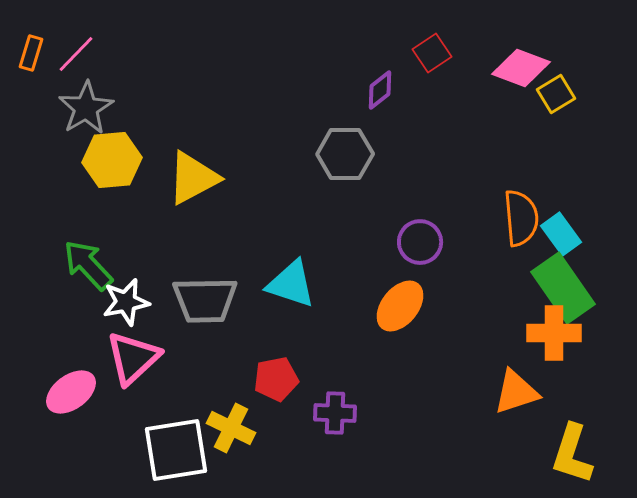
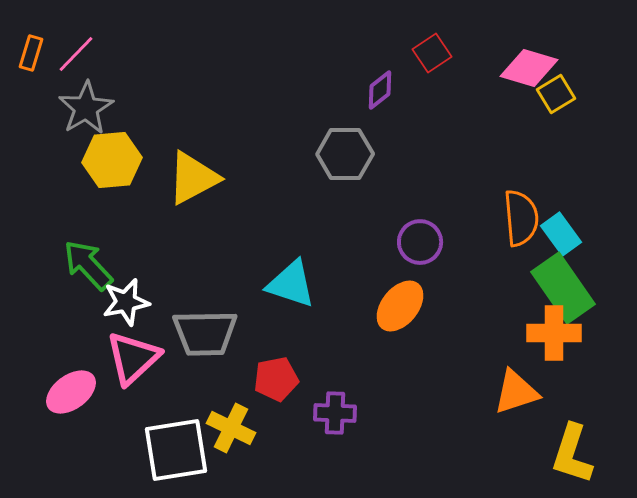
pink diamond: moved 8 px right; rotated 4 degrees counterclockwise
gray trapezoid: moved 33 px down
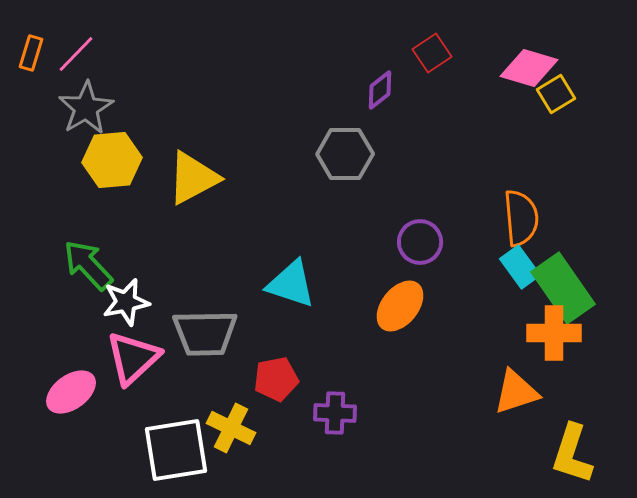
cyan rectangle: moved 41 px left, 33 px down
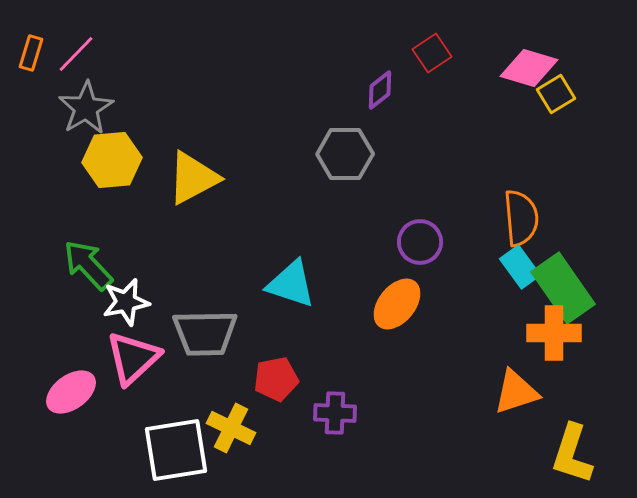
orange ellipse: moved 3 px left, 2 px up
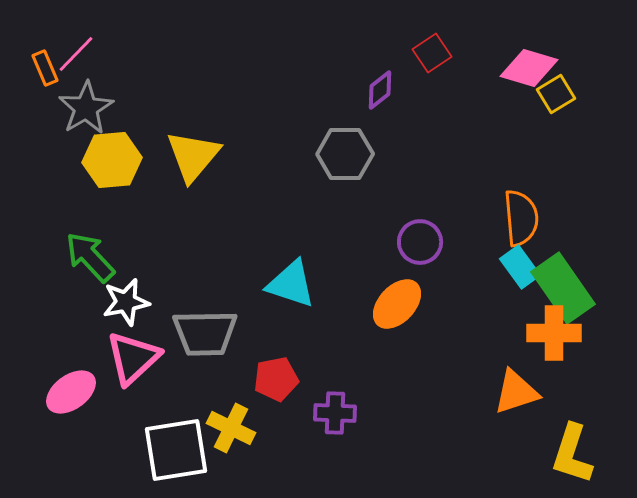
orange rectangle: moved 14 px right, 15 px down; rotated 40 degrees counterclockwise
yellow triangle: moved 22 px up; rotated 22 degrees counterclockwise
green arrow: moved 2 px right, 8 px up
orange ellipse: rotated 4 degrees clockwise
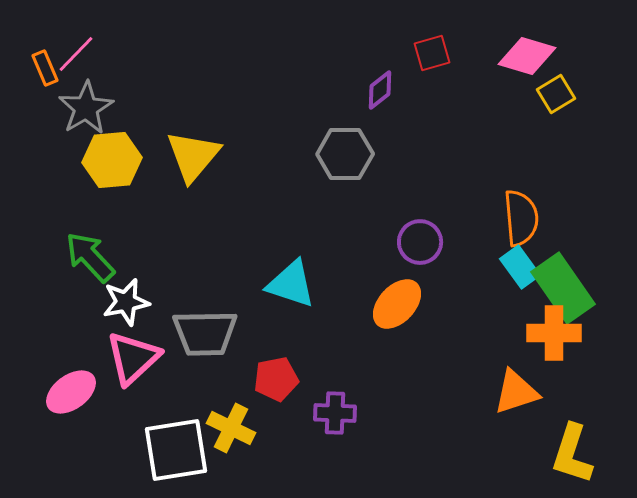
red square: rotated 18 degrees clockwise
pink diamond: moved 2 px left, 12 px up
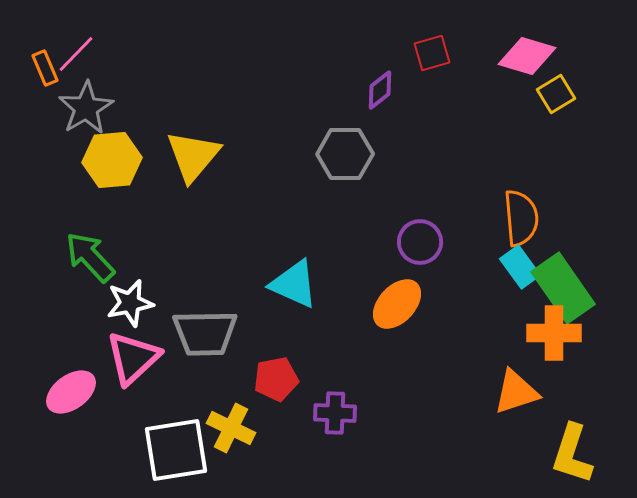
cyan triangle: moved 3 px right; rotated 6 degrees clockwise
white star: moved 4 px right, 1 px down
